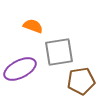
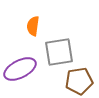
orange semicircle: rotated 102 degrees counterclockwise
brown pentagon: moved 2 px left
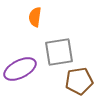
orange semicircle: moved 2 px right, 9 px up
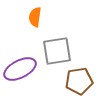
gray square: moved 2 px left, 1 px up
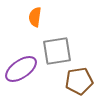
purple ellipse: moved 1 px right; rotated 8 degrees counterclockwise
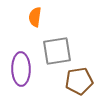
purple ellipse: rotated 56 degrees counterclockwise
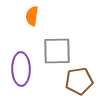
orange semicircle: moved 3 px left, 1 px up
gray square: rotated 8 degrees clockwise
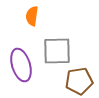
purple ellipse: moved 4 px up; rotated 16 degrees counterclockwise
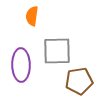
purple ellipse: rotated 16 degrees clockwise
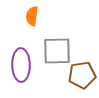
brown pentagon: moved 3 px right, 6 px up
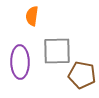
purple ellipse: moved 1 px left, 3 px up
brown pentagon: rotated 20 degrees clockwise
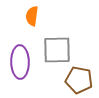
gray square: moved 1 px up
brown pentagon: moved 3 px left, 5 px down
